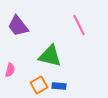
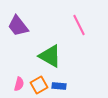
green triangle: rotated 15 degrees clockwise
pink semicircle: moved 9 px right, 14 px down
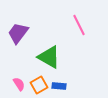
purple trapezoid: moved 7 px down; rotated 75 degrees clockwise
green triangle: moved 1 px left, 1 px down
pink semicircle: rotated 48 degrees counterclockwise
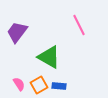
purple trapezoid: moved 1 px left, 1 px up
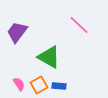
pink line: rotated 20 degrees counterclockwise
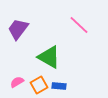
purple trapezoid: moved 1 px right, 3 px up
pink semicircle: moved 2 px left, 2 px up; rotated 88 degrees counterclockwise
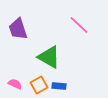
purple trapezoid: rotated 55 degrees counterclockwise
pink semicircle: moved 2 px left, 2 px down; rotated 56 degrees clockwise
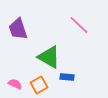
blue rectangle: moved 8 px right, 9 px up
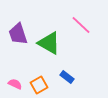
pink line: moved 2 px right
purple trapezoid: moved 5 px down
green triangle: moved 14 px up
blue rectangle: rotated 32 degrees clockwise
